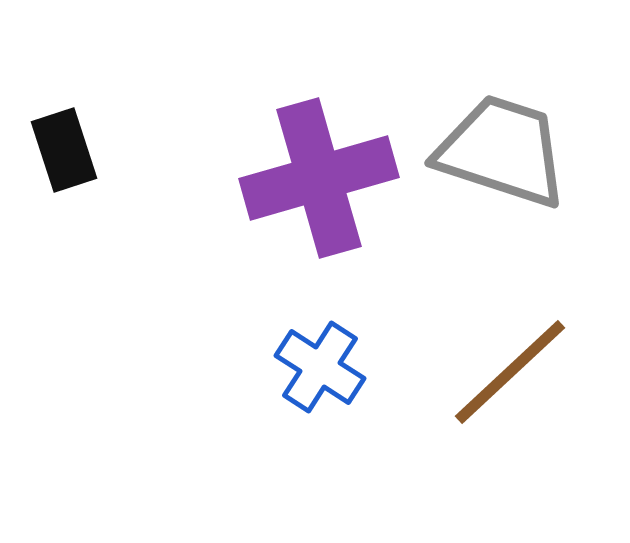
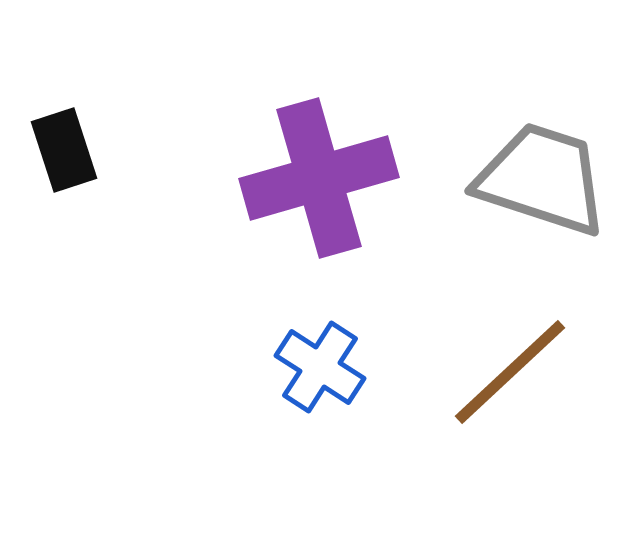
gray trapezoid: moved 40 px right, 28 px down
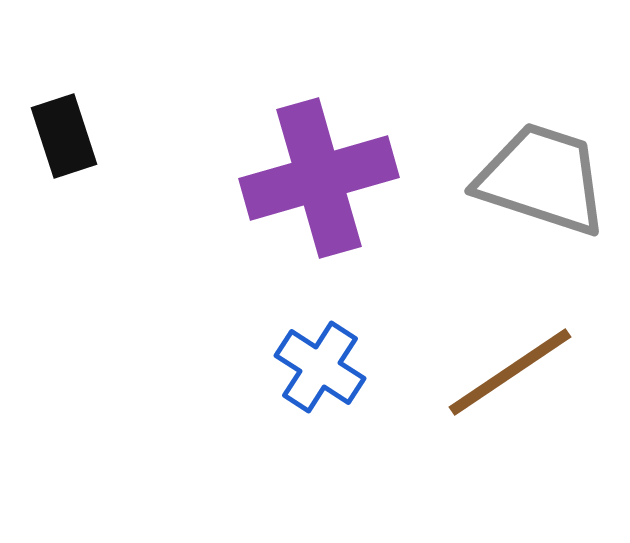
black rectangle: moved 14 px up
brown line: rotated 9 degrees clockwise
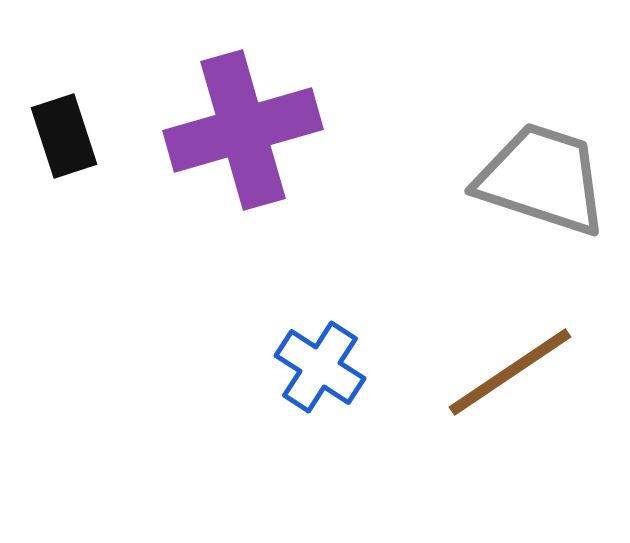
purple cross: moved 76 px left, 48 px up
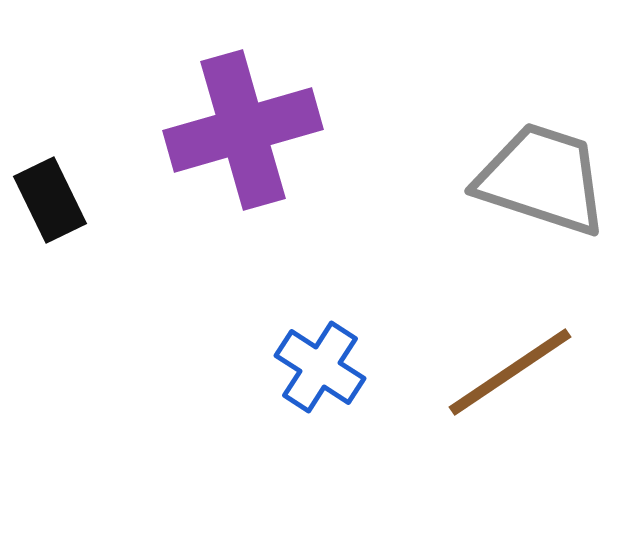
black rectangle: moved 14 px left, 64 px down; rotated 8 degrees counterclockwise
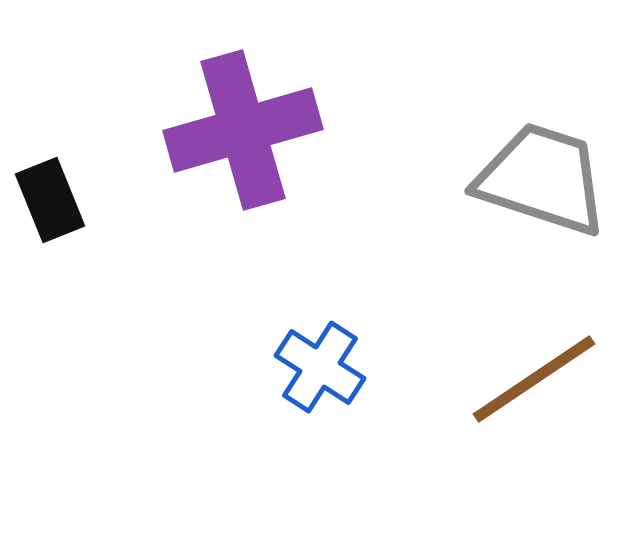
black rectangle: rotated 4 degrees clockwise
brown line: moved 24 px right, 7 px down
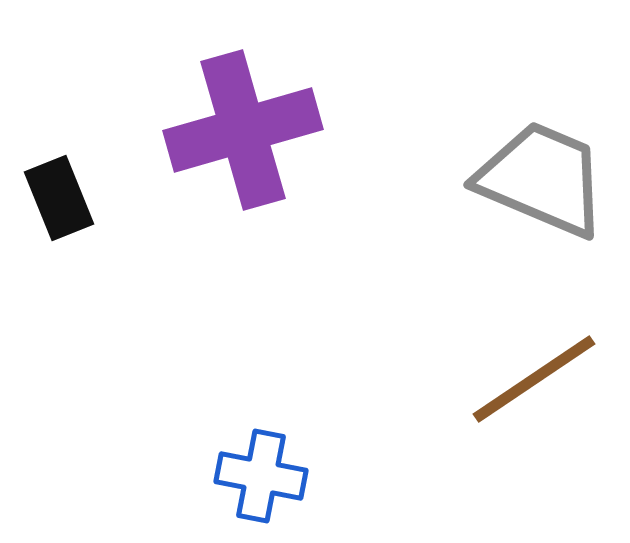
gray trapezoid: rotated 5 degrees clockwise
black rectangle: moved 9 px right, 2 px up
blue cross: moved 59 px left, 109 px down; rotated 22 degrees counterclockwise
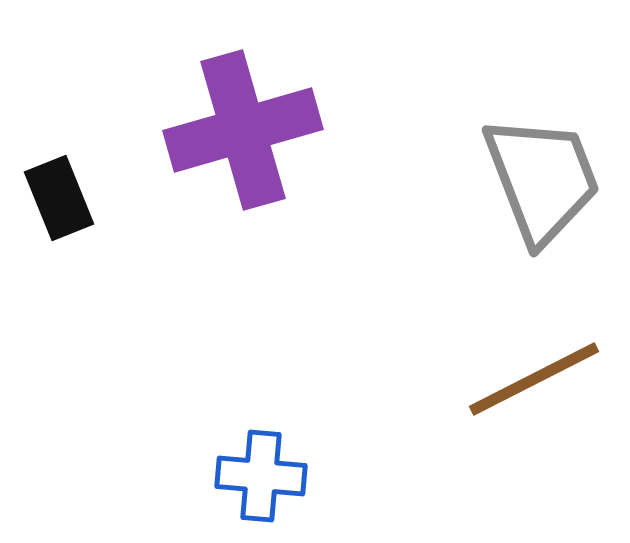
gray trapezoid: rotated 46 degrees clockwise
brown line: rotated 7 degrees clockwise
blue cross: rotated 6 degrees counterclockwise
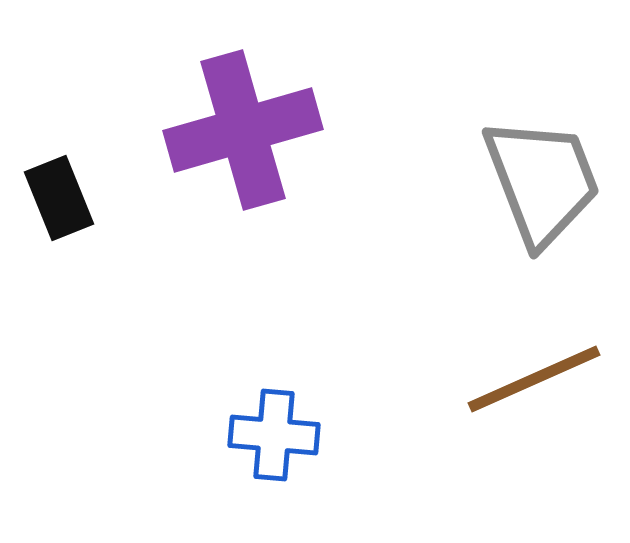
gray trapezoid: moved 2 px down
brown line: rotated 3 degrees clockwise
blue cross: moved 13 px right, 41 px up
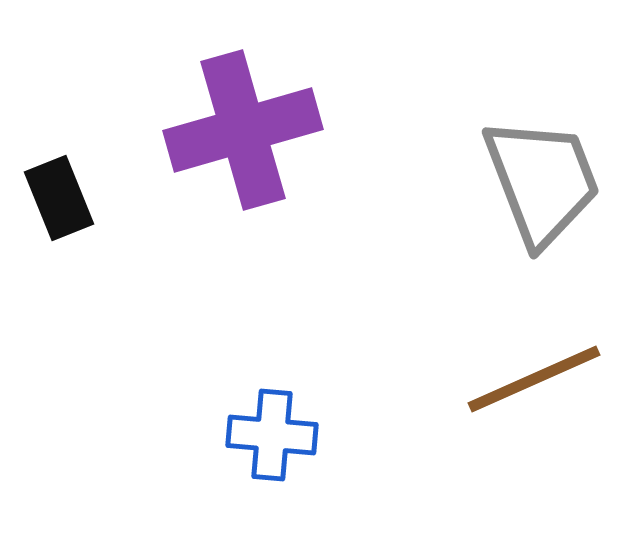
blue cross: moved 2 px left
